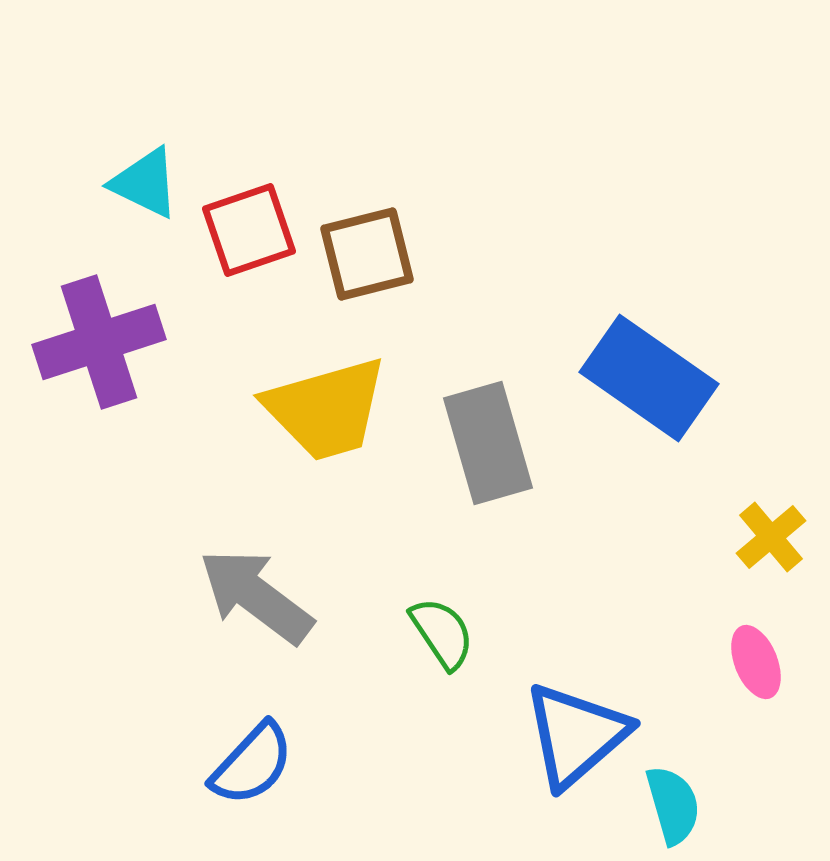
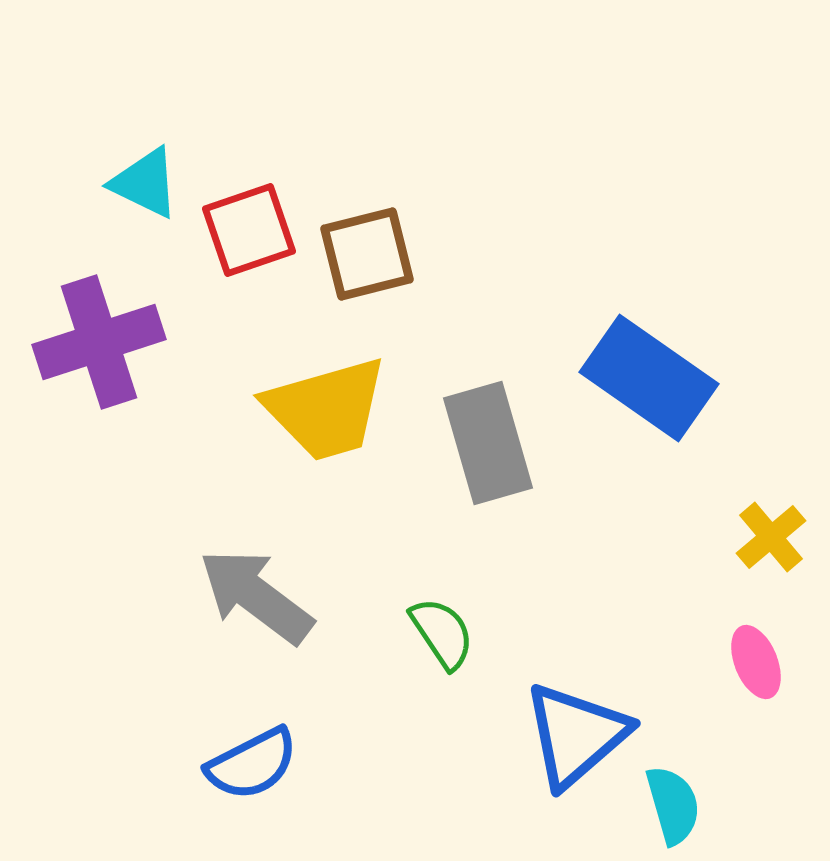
blue semicircle: rotated 20 degrees clockwise
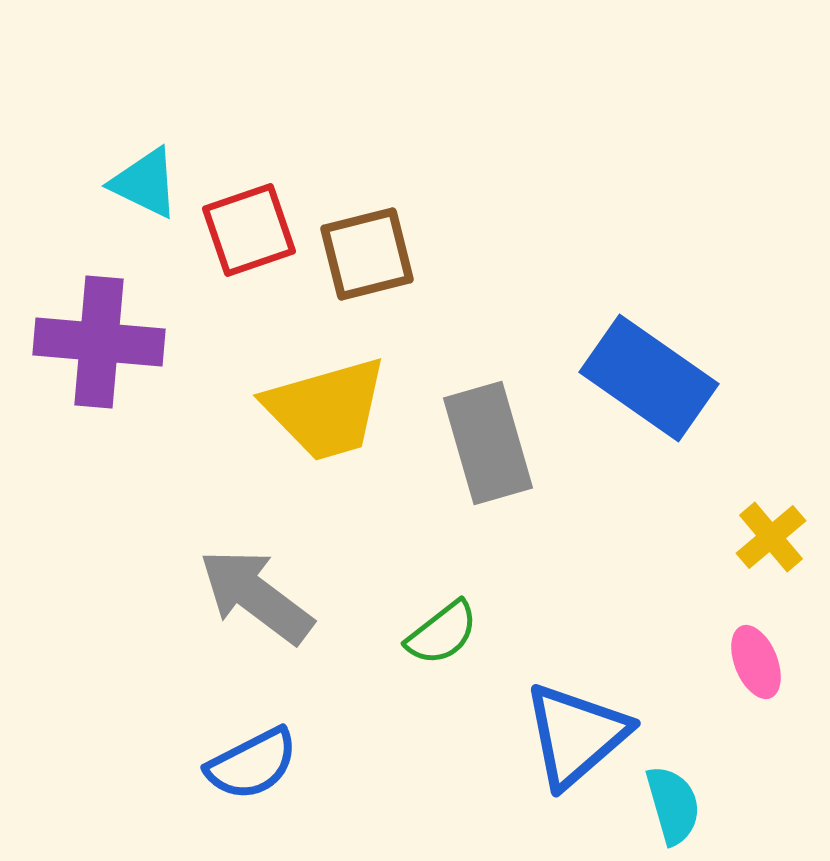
purple cross: rotated 23 degrees clockwise
green semicircle: rotated 86 degrees clockwise
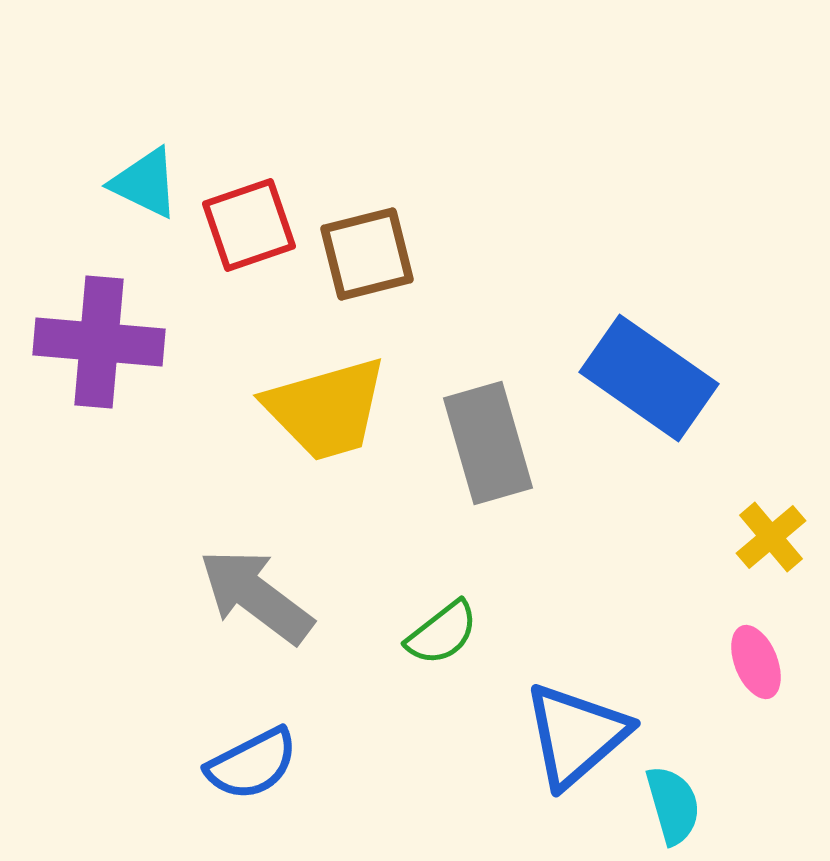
red square: moved 5 px up
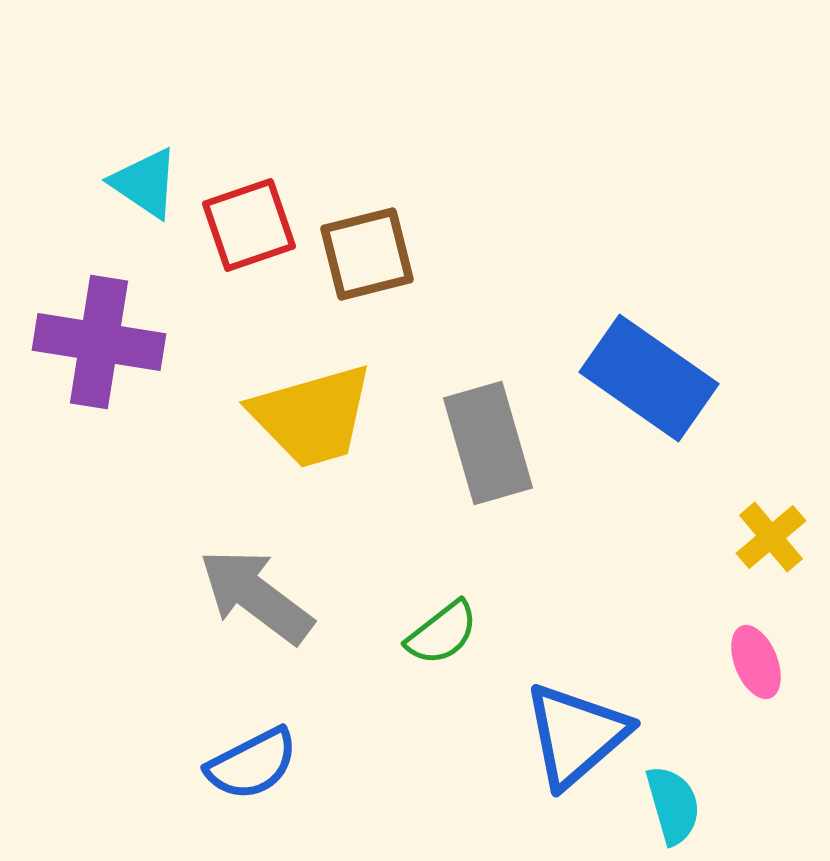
cyan triangle: rotated 8 degrees clockwise
purple cross: rotated 4 degrees clockwise
yellow trapezoid: moved 14 px left, 7 px down
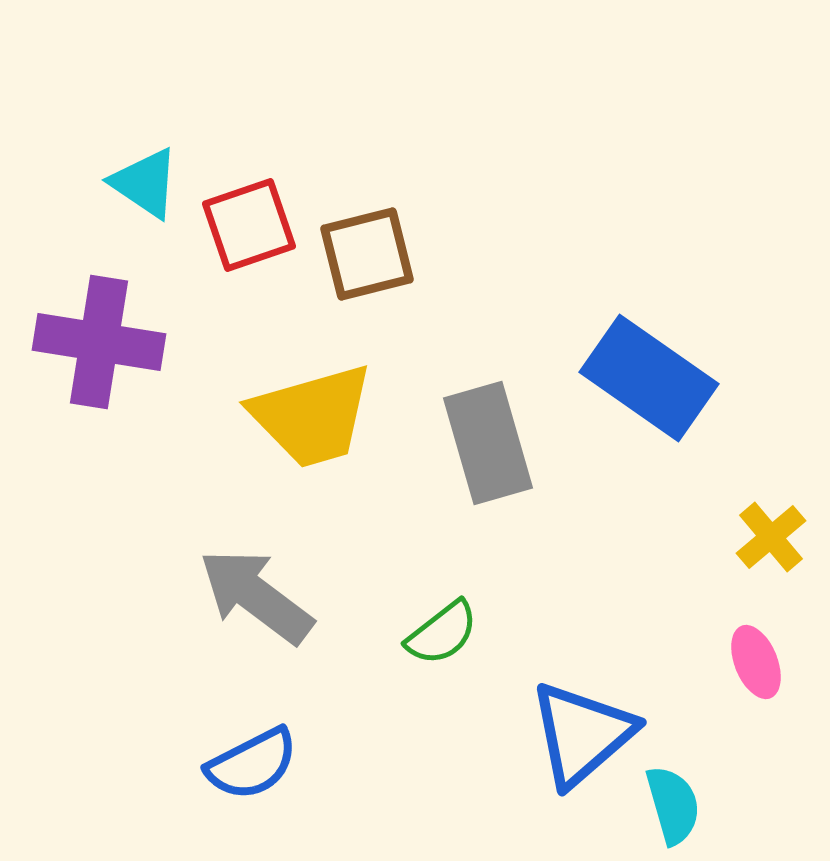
blue triangle: moved 6 px right, 1 px up
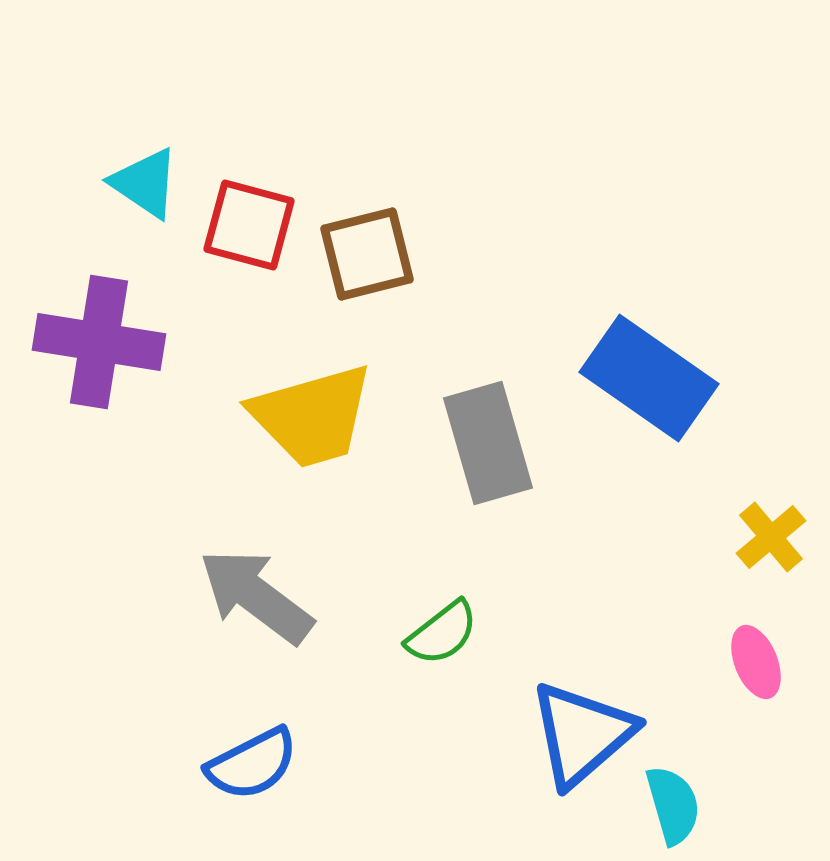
red square: rotated 34 degrees clockwise
